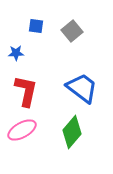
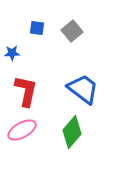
blue square: moved 1 px right, 2 px down
blue star: moved 4 px left
blue trapezoid: moved 1 px right, 1 px down
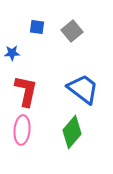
blue square: moved 1 px up
pink ellipse: rotated 56 degrees counterclockwise
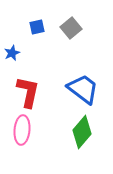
blue square: rotated 21 degrees counterclockwise
gray square: moved 1 px left, 3 px up
blue star: rotated 21 degrees counterclockwise
red L-shape: moved 2 px right, 1 px down
green diamond: moved 10 px right
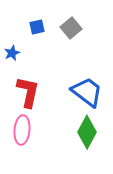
blue trapezoid: moved 4 px right, 3 px down
green diamond: moved 5 px right; rotated 12 degrees counterclockwise
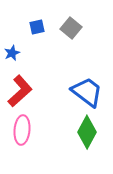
gray square: rotated 10 degrees counterclockwise
red L-shape: moved 8 px left, 1 px up; rotated 36 degrees clockwise
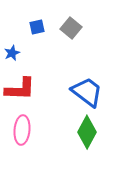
red L-shape: moved 2 px up; rotated 44 degrees clockwise
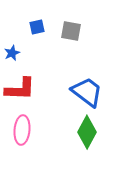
gray square: moved 3 px down; rotated 30 degrees counterclockwise
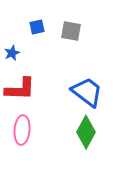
green diamond: moved 1 px left
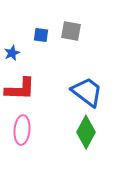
blue square: moved 4 px right, 8 px down; rotated 21 degrees clockwise
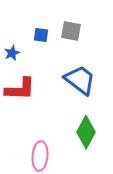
blue trapezoid: moved 7 px left, 12 px up
pink ellipse: moved 18 px right, 26 px down
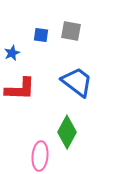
blue trapezoid: moved 3 px left, 2 px down
green diamond: moved 19 px left
